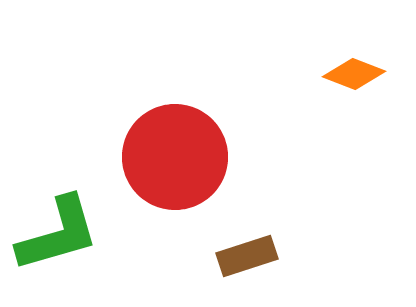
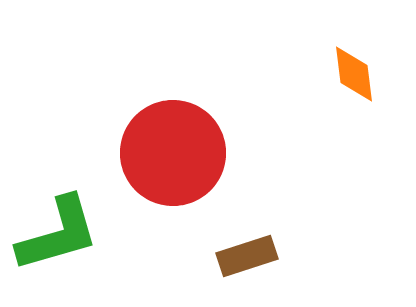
orange diamond: rotated 62 degrees clockwise
red circle: moved 2 px left, 4 px up
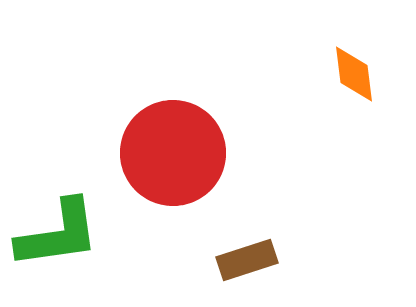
green L-shape: rotated 8 degrees clockwise
brown rectangle: moved 4 px down
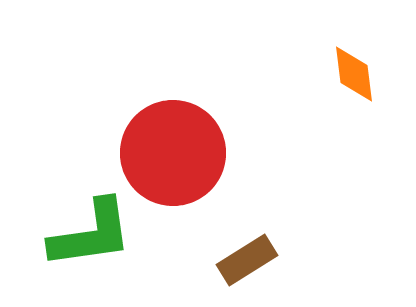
green L-shape: moved 33 px right
brown rectangle: rotated 14 degrees counterclockwise
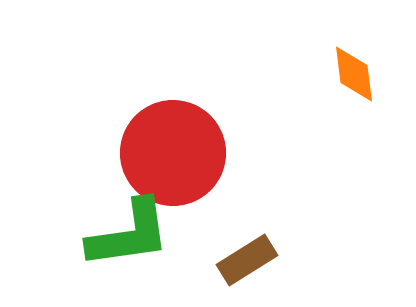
green L-shape: moved 38 px right
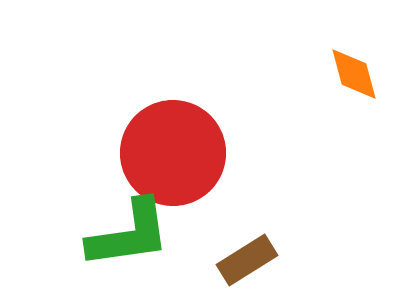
orange diamond: rotated 8 degrees counterclockwise
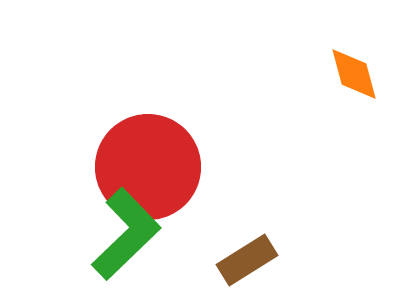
red circle: moved 25 px left, 14 px down
green L-shape: moved 3 px left; rotated 36 degrees counterclockwise
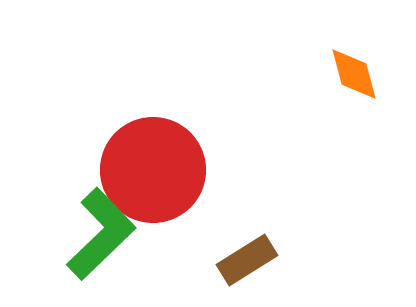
red circle: moved 5 px right, 3 px down
green L-shape: moved 25 px left
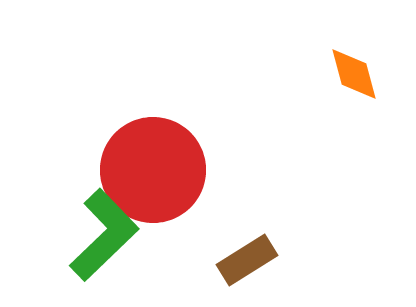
green L-shape: moved 3 px right, 1 px down
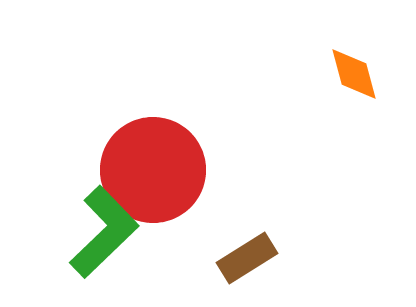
green L-shape: moved 3 px up
brown rectangle: moved 2 px up
